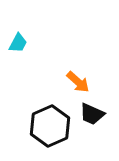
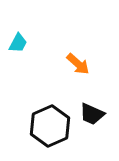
orange arrow: moved 18 px up
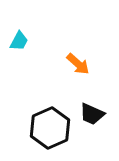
cyan trapezoid: moved 1 px right, 2 px up
black hexagon: moved 2 px down
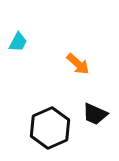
cyan trapezoid: moved 1 px left, 1 px down
black trapezoid: moved 3 px right
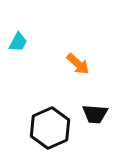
black trapezoid: rotated 20 degrees counterclockwise
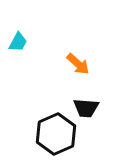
black trapezoid: moved 9 px left, 6 px up
black hexagon: moved 6 px right, 6 px down
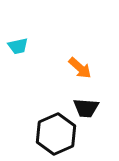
cyan trapezoid: moved 4 px down; rotated 50 degrees clockwise
orange arrow: moved 2 px right, 4 px down
